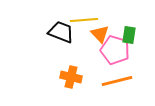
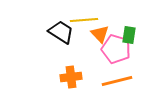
black trapezoid: rotated 12 degrees clockwise
pink pentagon: moved 1 px right, 1 px up
orange cross: rotated 20 degrees counterclockwise
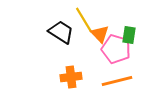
yellow line: rotated 64 degrees clockwise
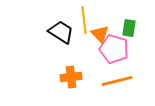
yellow line: rotated 24 degrees clockwise
green rectangle: moved 7 px up
pink pentagon: moved 2 px left
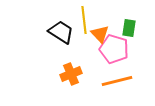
orange cross: moved 3 px up; rotated 15 degrees counterclockwise
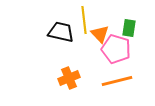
black trapezoid: rotated 20 degrees counterclockwise
pink pentagon: moved 2 px right
orange cross: moved 2 px left, 4 px down
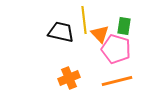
green rectangle: moved 5 px left, 2 px up
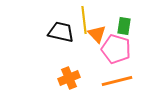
orange triangle: moved 3 px left
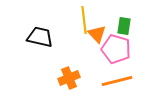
black trapezoid: moved 21 px left, 5 px down
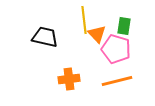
black trapezoid: moved 5 px right
orange cross: moved 1 px down; rotated 15 degrees clockwise
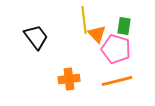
black trapezoid: moved 9 px left; rotated 40 degrees clockwise
